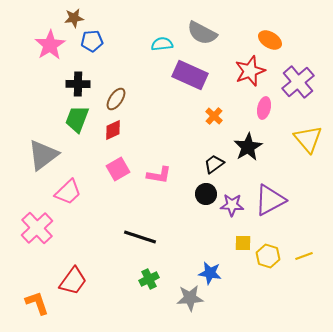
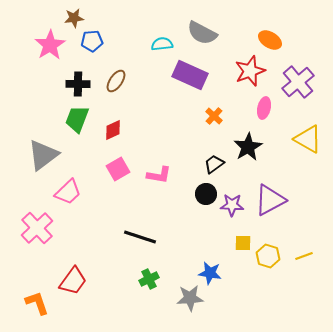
brown ellipse: moved 18 px up
yellow triangle: rotated 20 degrees counterclockwise
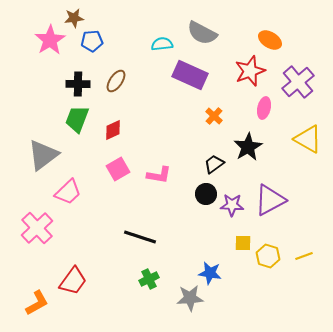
pink star: moved 5 px up
orange L-shape: rotated 80 degrees clockwise
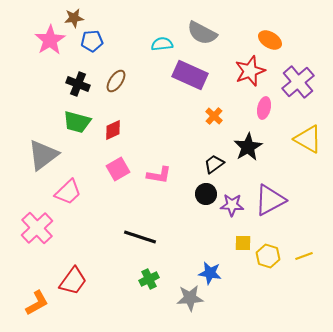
black cross: rotated 20 degrees clockwise
green trapezoid: moved 3 px down; rotated 96 degrees counterclockwise
